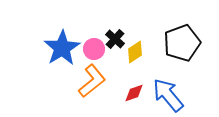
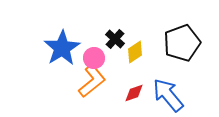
pink circle: moved 9 px down
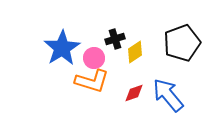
black cross: rotated 30 degrees clockwise
orange L-shape: rotated 56 degrees clockwise
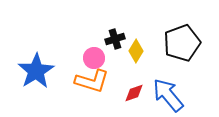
blue star: moved 26 px left, 23 px down
yellow diamond: moved 1 px right, 1 px up; rotated 25 degrees counterclockwise
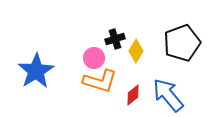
orange L-shape: moved 8 px right
red diamond: moved 1 px left, 2 px down; rotated 20 degrees counterclockwise
